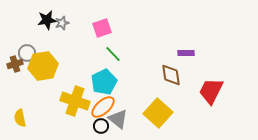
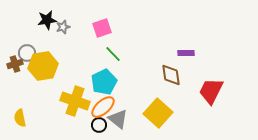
gray star: moved 1 px right, 4 px down
black circle: moved 2 px left, 1 px up
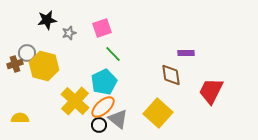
gray star: moved 6 px right, 6 px down
yellow hexagon: moved 1 px right; rotated 24 degrees clockwise
yellow cross: rotated 24 degrees clockwise
yellow semicircle: rotated 102 degrees clockwise
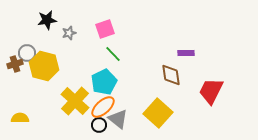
pink square: moved 3 px right, 1 px down
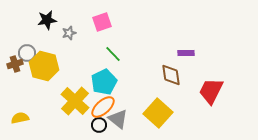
pink square: moved 3 px left, 7 px up
yellow semicircle: rotated 12 degrees counterclockwise
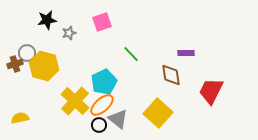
green line: moved 18 px right
orange ellipse: moved 1 px left, 2 px up
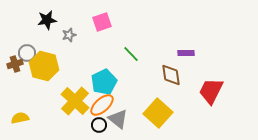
gray star: moved 2 px down
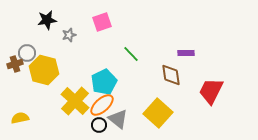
yellow hexagon: moved 4 px down
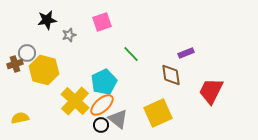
purple rectangle: rotated 21 degrees counterclockwise
yellow square: rotated 24 degrees clockwise
black circle: moved 2 px right
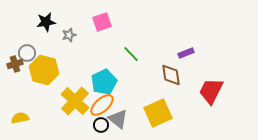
black star: moved 1 px left, 2 px down
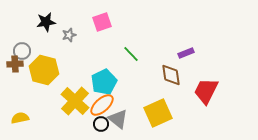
gray circle: moved 5 px left, 2 px up
brown cross: rotated 14 degrees clockwise
red trapezoid: moved 5 px left
black circle: moved 1 px up
